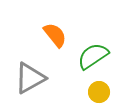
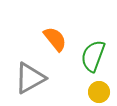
orange semicircle: moved 4 px down
green semicircle: rotated 36 degrees counterclockwise
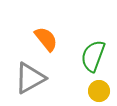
orange semicircle: moved 9 px left
yellow circle: moved 1 px up
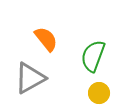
yellow circle: moved 2 px down
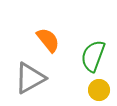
orange semicircle: moved 2 px right, 1 px down
yellow circle: moved 3 px up
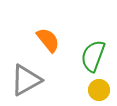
gray triangle: moved 4 px left, 2 px down
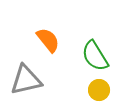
green semicircle: moved 2 px right; rotated 52 degrees counterclockwise
gray triangle: rotated 16 degrees clockwise
